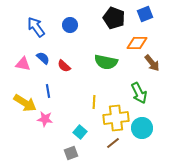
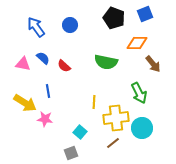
brown arrow: moved 1 px right, 1 px down
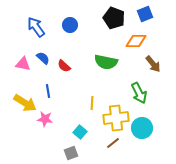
orange diamond: moved 1 px left, 2 px up
yellow line: moved 2 px left, 1 px down
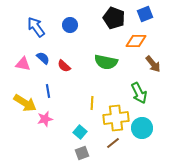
pink star: rotated 21 degrees counterclockwise
gray square: moved 11 px right
